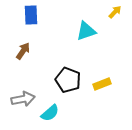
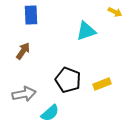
yellow arrow: rotated 72 degrees clockwise
gray arrow: moved 1 px right, 5 px up
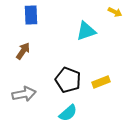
yellow rectangle: moved 1 px left, 2 px up
cyan semicircle: moved 18 px right
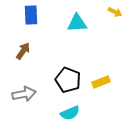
cyan triangle: moved 9 px left, 8 px up; rotated 15 degrees clockwise
cyan semicircle: moved 2 px right; rotated 18 degrees clockwise
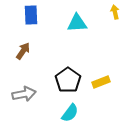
yellow arrow: rotated 128 degrees counterclockwise
black pentagon: rotated 15 degrees clockwise
cyan semicircle: rotated 30 degrees counterclockwise
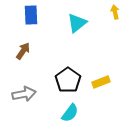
cyan triangle: rotated 35 degrees counterclockwise
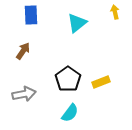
black pentagon: moved 1 px up
